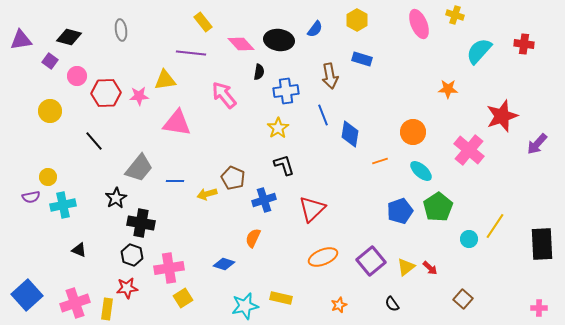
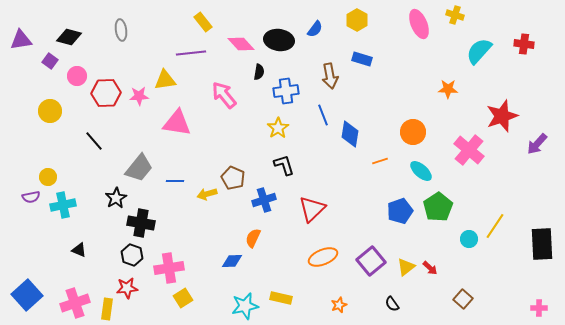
purple line at (191, 53): rotated 12 degrees counterclockwise
blue diamond at (224, 264): moved 8 px right, 3 px up; rotated 20 degrees counterclockwise
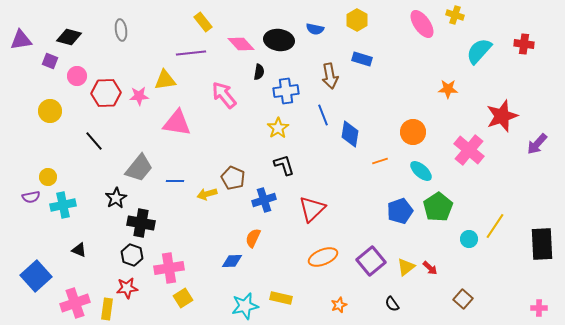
pink ellipse at (419, 24): moved 3 px right; rotated 12 degrees counterclockwise
blue semicircle at (315, 29): rotated 66 degrees clockwise
purple square at (50, 61): rotated 14 degrees counterclockwise
blue square at (27, 295): moved 9 px right, 19 px up
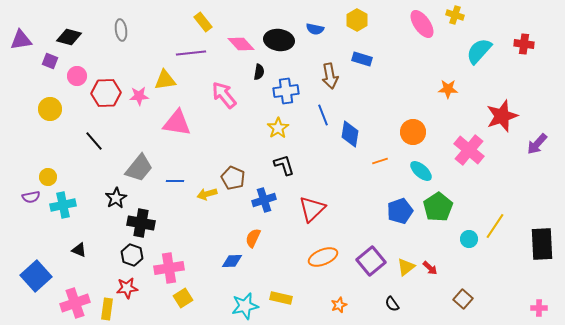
yellow circle at (50, 111): moved 2 px up
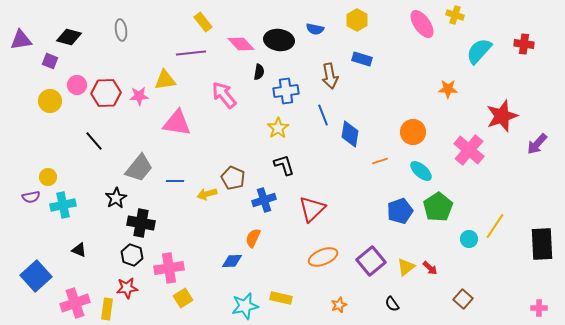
pink circle at (77, 76): moved 9 px down
yellow circle at (50, 109): moved 8 px up
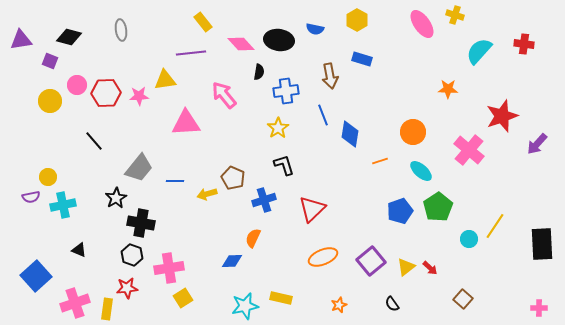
pink triangle at (177, 123): moved 9 px right; rotated 12 degrees counterclockwise
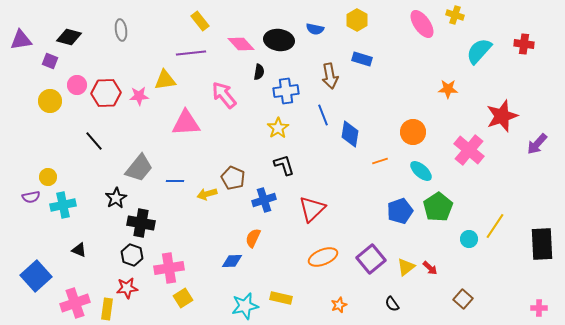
yellow rectangle at (203, 22): moved 3 px left, 1 px up
purple square at (371, 261): moved 2 px up
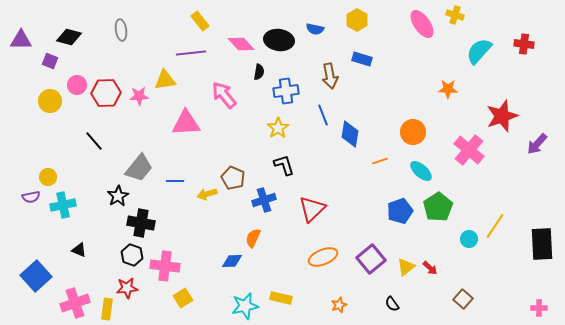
purple triangle at (21, 40): rotated 10 degrees clockwise
black star at (116, 198): moved 2 px right, 2 px up
pink cross at (169, 268): moved 4 px left, 2 px up; rotated 16 degrees clockwise
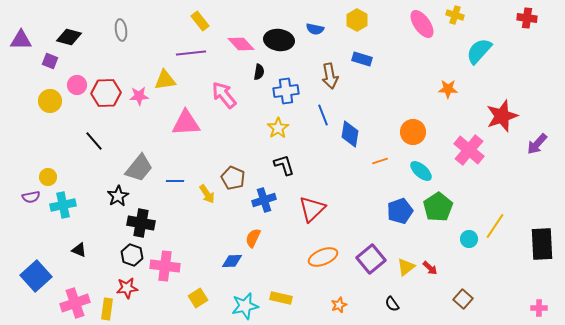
red cross at (524, 44): moved 3 px right, 26 px up
yellow arrow at (207, 194): rotated 108 degrees counterclockwise
yellow square at (183, 298): moved 15 px right
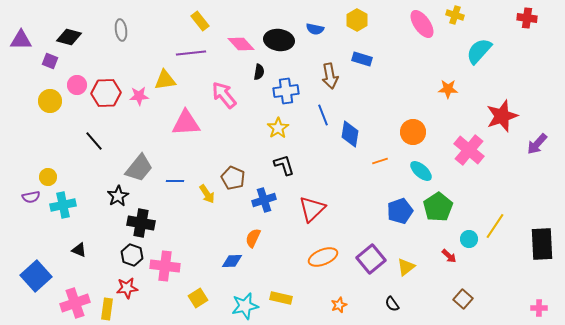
red arrow at (430, 268): moved 19 px right, 12 px up
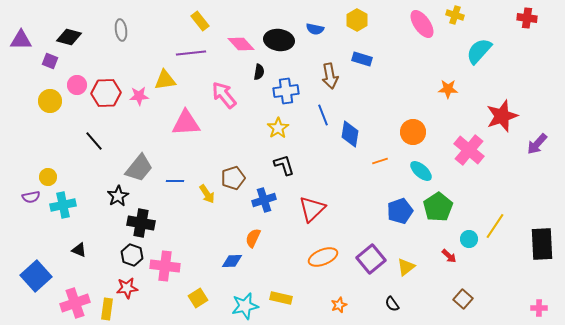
brown pentagon at (233, 178): rotated 30 degrees clockwise
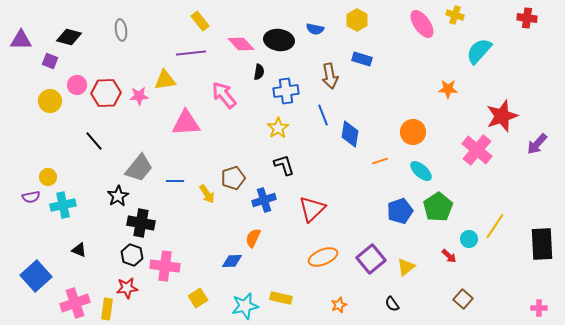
pink cross at (469, 150): moved 8 px right
